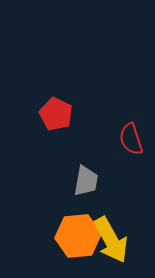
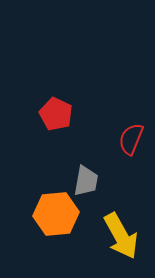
red semicircle: rotated 40 degrees clockwise
orange hexagon: moved 22 px left, 22 px up
yellow arrow: moved 10 px right, 4 px up
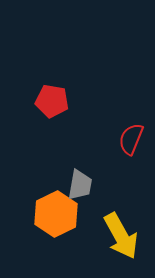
red pentagon: moved 4 px left, 13 px up; rotated 16 degrees counterclockwise
gray trapezoid: moved 6 px left, 4 px down
orange hexagon: rotated 21 degrees counterclockwise
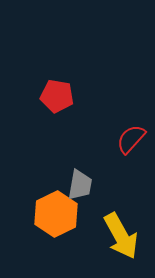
red pentagon: moved 5 px right, 5 px up
red semicircle: rotated 20 degrees clockwise
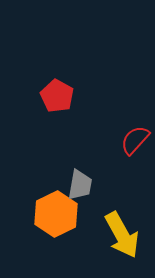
red pentagon: rotated 20 degrees clockwise
red semicircle: moved 4 px right, 1 px down
yellow arrow: moved 1 px right, 1 px up
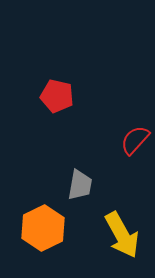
red pentagon: rotated 16 degrees counterclockwise
orange hexagon: moved 13 px left, 14 px down
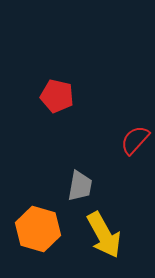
gray trapezoid: moved 1 px down
orange hexagon: moved 5 px left, 1 px down; rotated 18 degrees counterclockwise
yellow arrow: moved 18 px left
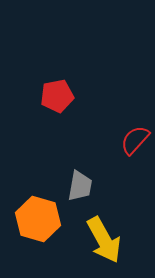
red pentagon: rotated 24 degrees counterclockwise
orange hexagon: moved 10 px up
yellow arrow: moved 5 px down
